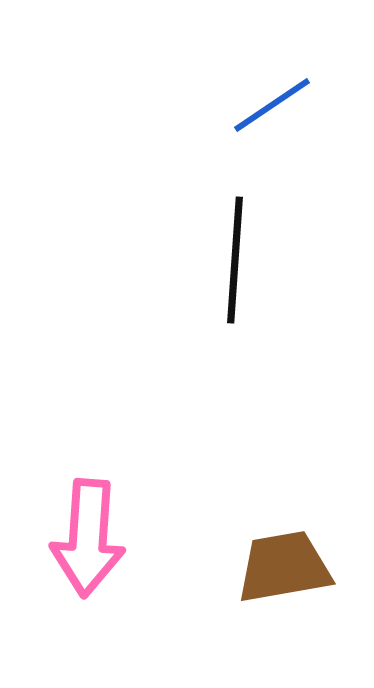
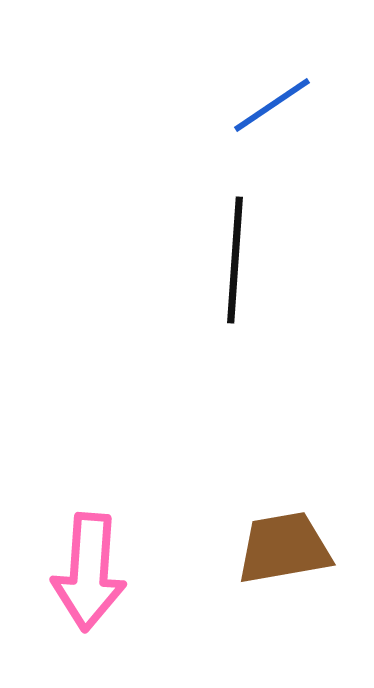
pink arrow: moved 1 px right, 34 px down
brown trapezoid: moved 19 px up
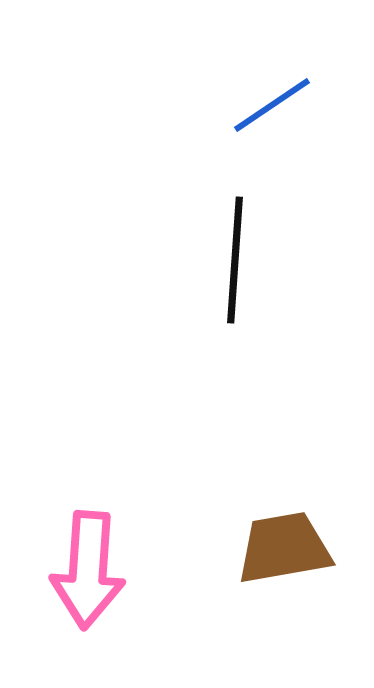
pink arrow: moved 1 px left, 2 px up
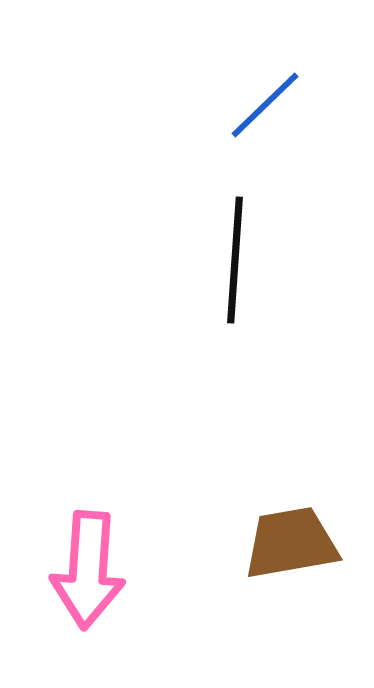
blue line: moved 7 px left; rotated 10 degrees counterclockwise
brown trapezoid: moved 7 px right, 5 px up
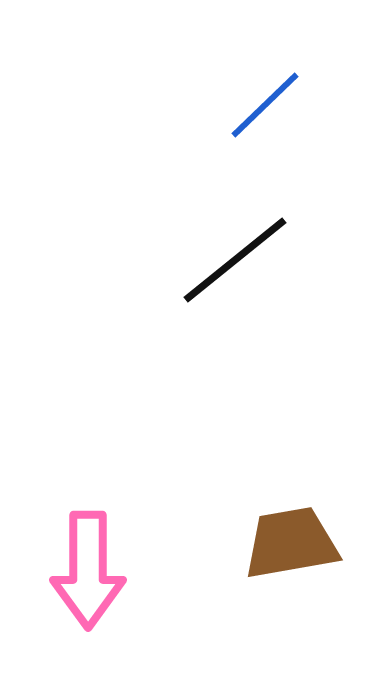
black line: rotated 47 degrees clockwise
pink arrow: rotated 4 degrees counterclockwise
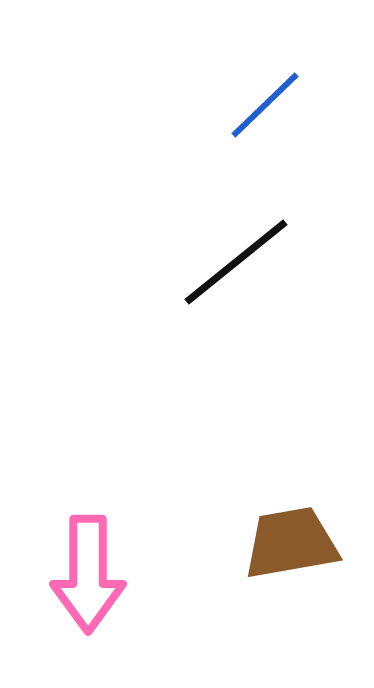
black line: moved 1 px right, 2 px down
pink arrow: moved 4 px down
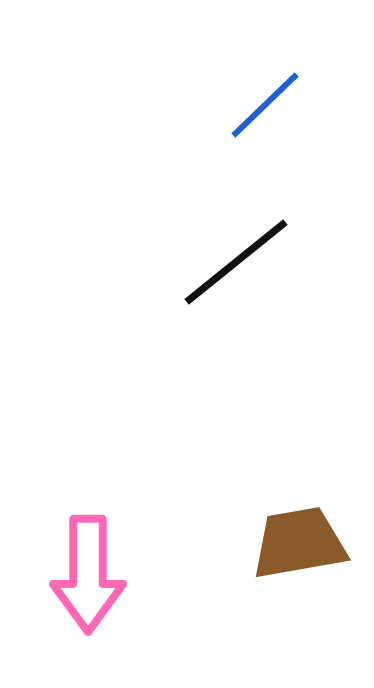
brown trapezoid: moved 8 px right
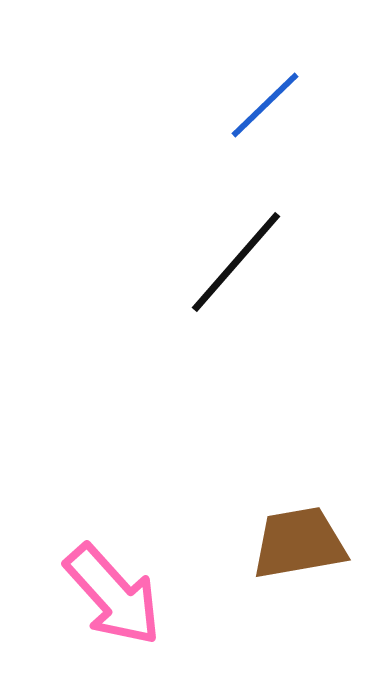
black line: rotated 10 degrees counterclockwise
pink arrow: moved 25 px right, 21 px down; rotated 42 degrees counterclockwise
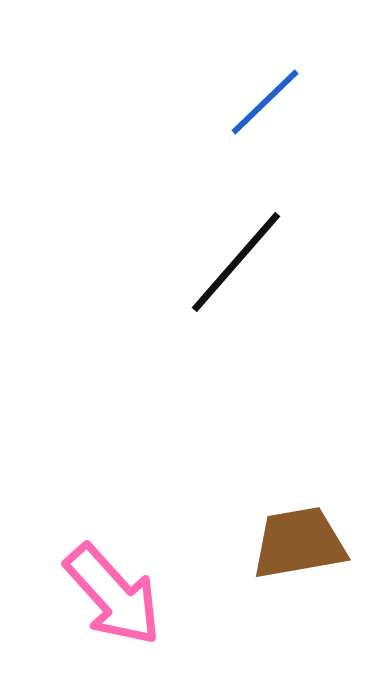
blue line: moved 3 px up
